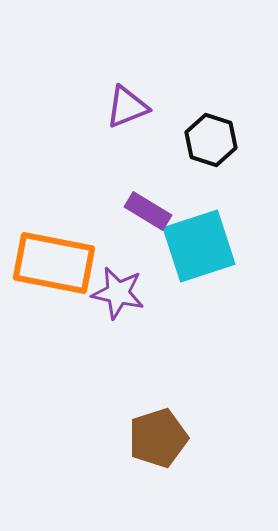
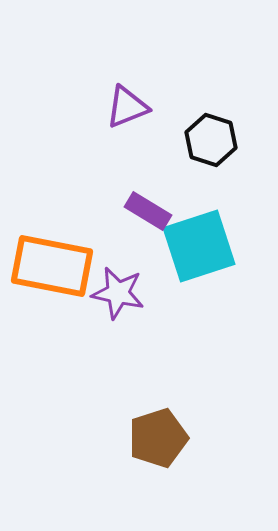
orange rectangle: moved 2 px left, 3 px down
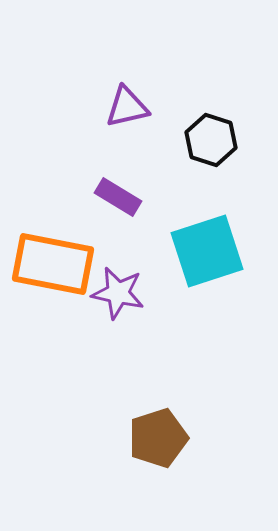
purple triangle: rotated 9 degrees clockwise
purple rectangle: moved 30 px left, 14 px up
cyan square: moved 8 px right, 5 px down
orange rectangle: moved 1 px right, 2 px up
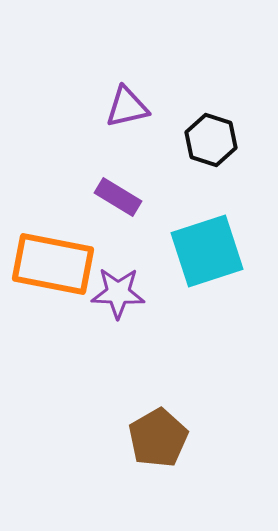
purple star: rotated 10 degrees counterclockwise
brown pentagon: rotated 12 degrees counterclockwise
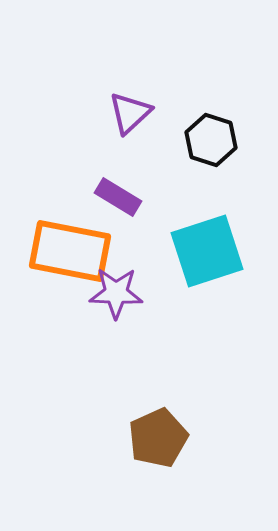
purple triangle: moved 3 px right, 6 px down; rotated 30 degrees counterclockwise
orange rectangle: moved 17 px right, 13 px up
purple star: moved 2 px left
brown pentagon: rotated 6 degrees clockwise
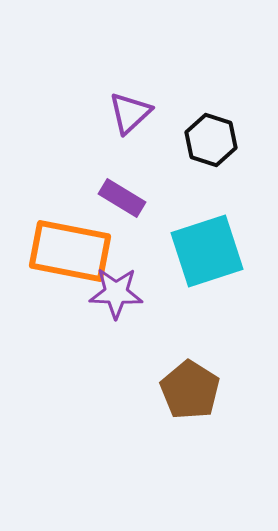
purple rectangle: moved 4 px right, 1 px down
brown pentagon: moved 32 px right, 48 px up; rotated 16 degrees counterclockwise
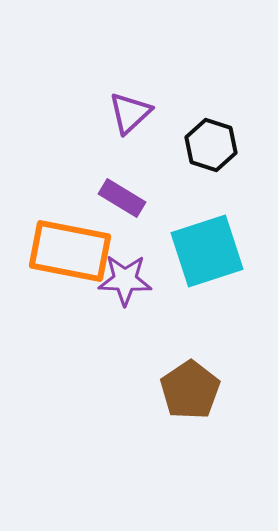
black hexagon: moved 5 px down
purple star: moved 9 px right, 13 px up
brown pentagon: rotated 6 degrees clockwise
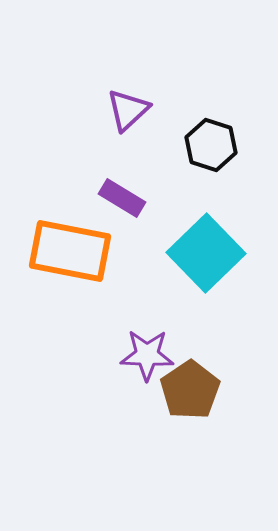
purple triangle: moved 2 px left, 3 px up
cyan square: moved 1 px left, 2 px down; rotated 26 degrees counterclockwise
purple star: moved 22 px right, 75 px down
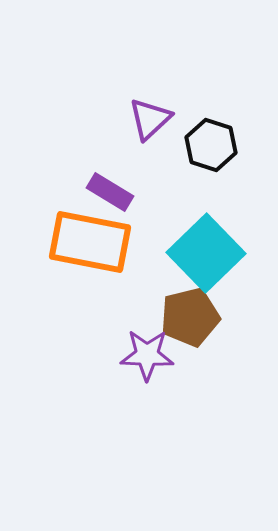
purple triangle: moved 22 px right, 9 px down
purple rectangle: moved 12 px left, 6 px up
orange rectangle: moved 20 px right, 9 px up
brown pentagon: moved 73 px up; rotated 20 degrees clockwise
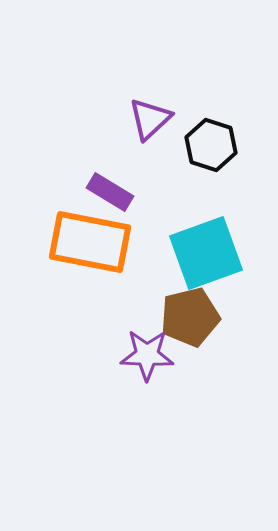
cyan square: rotated 24 degrees clockwise
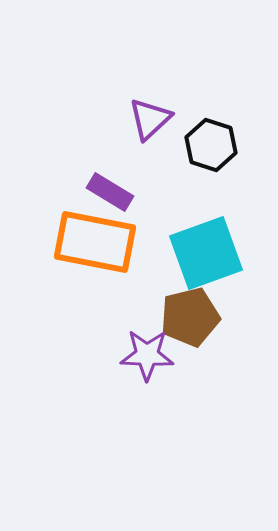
orange rectangle: moved 5 px right
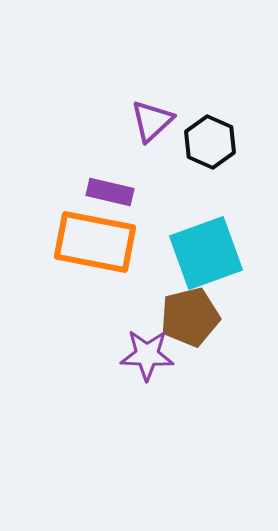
purple triangle: moved 2 px right, 2 px down
black hexagon: moved 1 px left, 3 px up; rotated 6 degrees clockwise
purple rectangle: rotated 18 degrees counterclockwise
